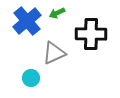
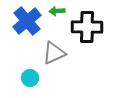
green arrow: moved 2 px up; rotated 21 degrees clockwise
black cross: moved 4 px left, 7 px up
cyan circle: moved 1 px left
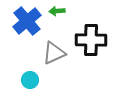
black cross: moved 4 px right, 13 px down
cyan circle: moved 2 px down
